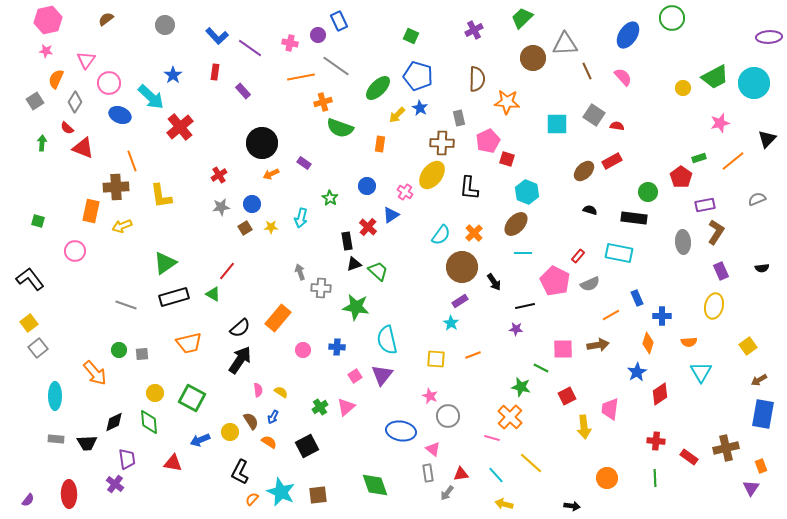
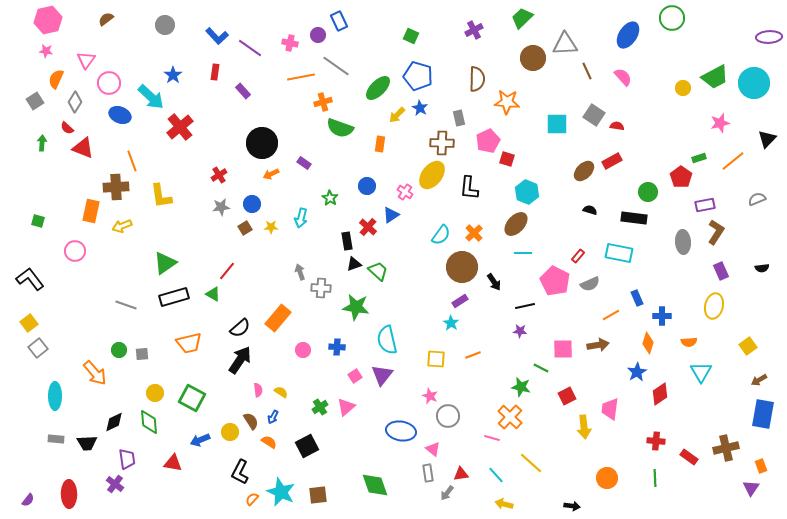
purple star at (516, 329): moved 4 px right, 2 px down
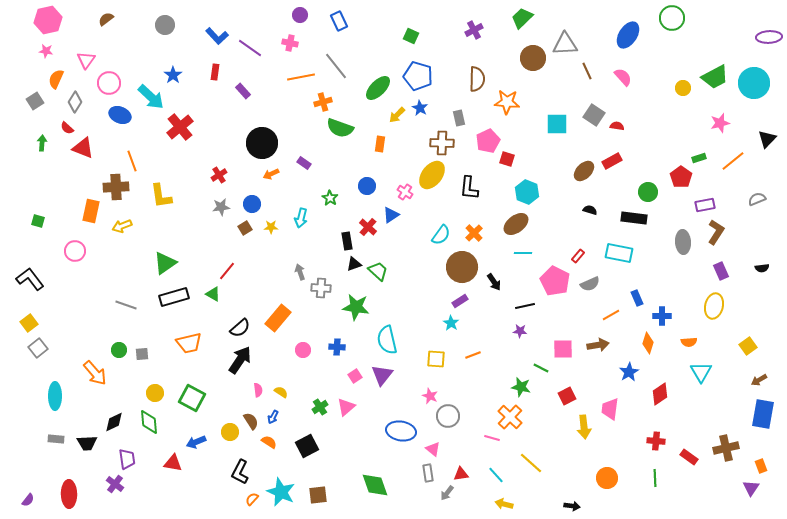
purple circle at (318, 35): moved 18 px left, 20 px up
gray line at (336, 66): rotated 16 degrees clockwise
brown ellipse at (516, 224): rotated 10 degrees clockwise
blue star at (637, 372): moved 8 px left
blue arrow at (200, 440): moved 4 px left, 2 px down
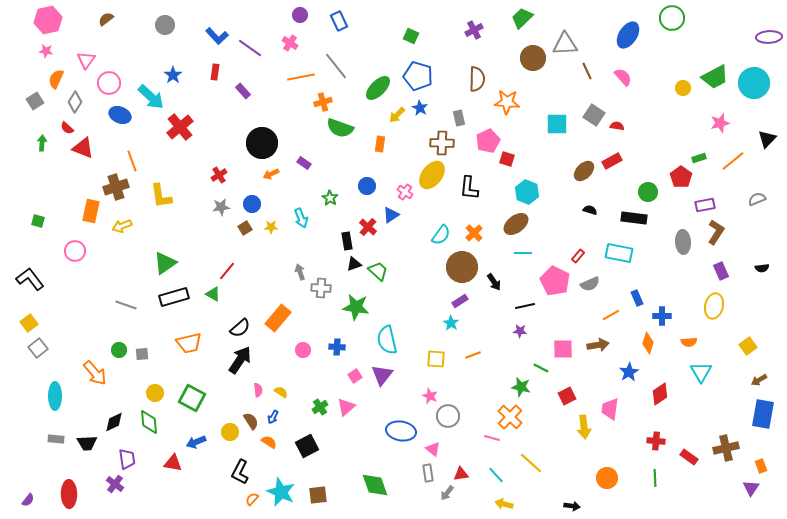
pink cross at (290, 43): rotated 21 degrees clockwise
brown cross at (116, 187): rotated 15 degrees counterclockwise
cyan arrow at (301, 218): rotated 36 degrees counterclockwise
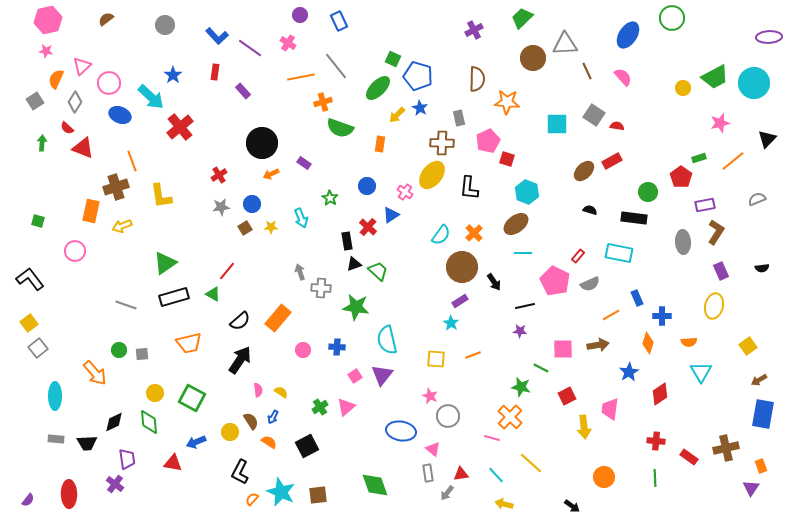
green square at (411, 36): moved 18 px left, 23 px down
pink cross at (290, 43): moved 2 px left
pink triangle at (86, 60): moved 4 px left, 6 px down; rotated 12 degrees clockwise
black semicircle at (240, 328): moved 7 px up
orange circle at (607, 478): moved 3 px left, 1 px up
black arrow at (572, 506): rotated 28 degrees clockwise
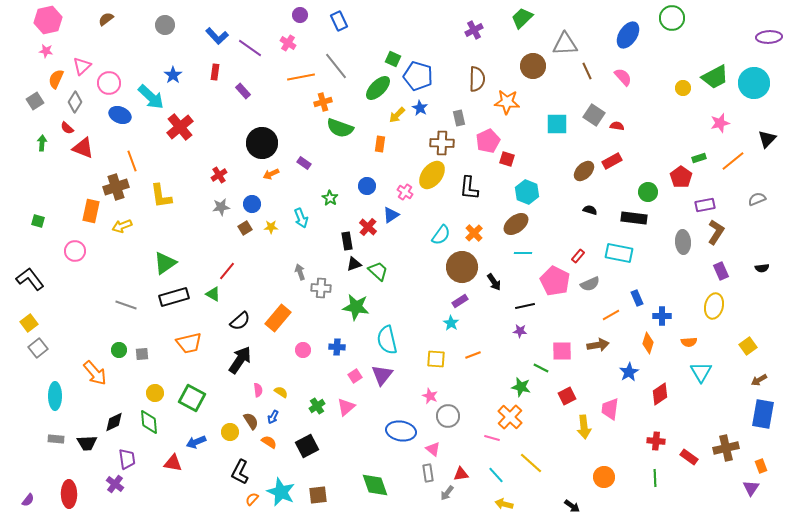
brown circle at (533, 58): moved 8 px down
pink square at (563, 349): moved 1 px left, 2 px down
green cross at (320, 407): moved 3 px left, 1 px up
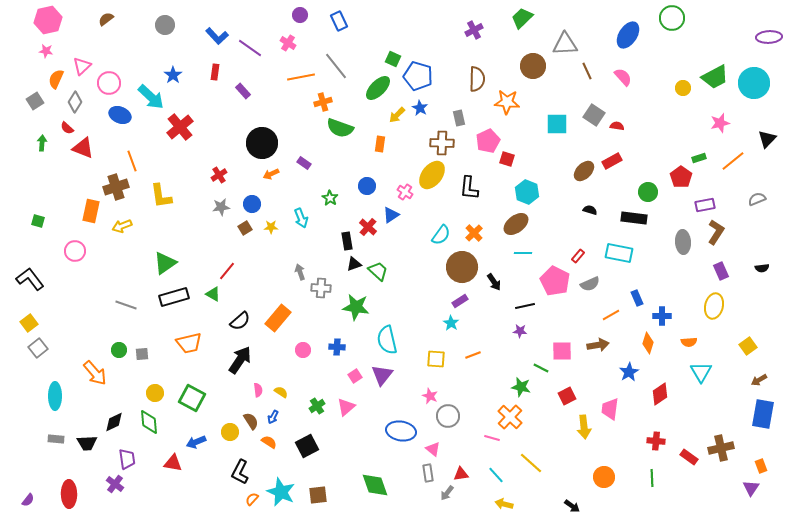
brown cross at (726, 448): moved 5 px left
green line at (655, 478): moved 3 px left
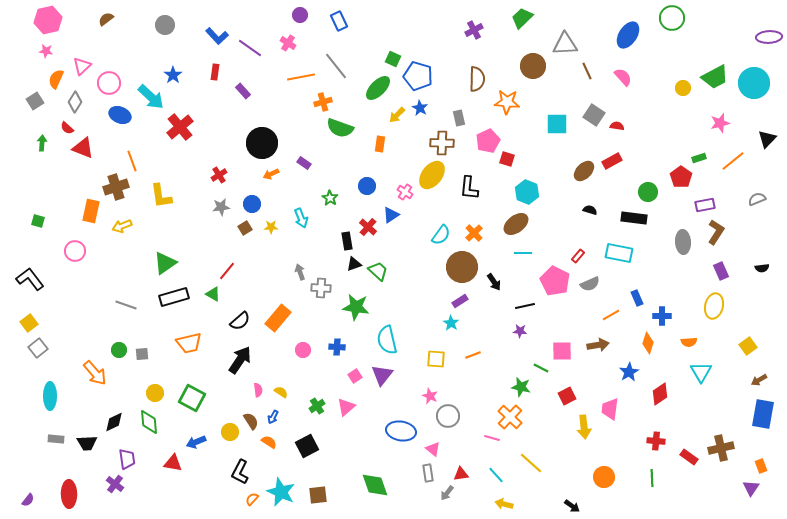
cyan ellipse at (55, 396): moved 5 px left
